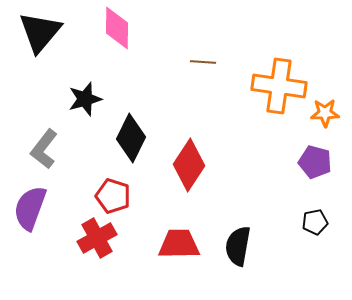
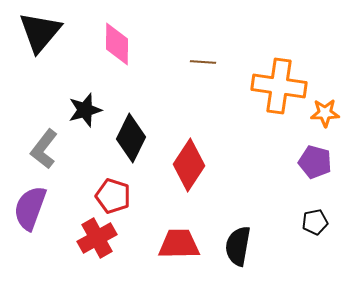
pink diamond: moved 16 px down
black star: moved 11 px down
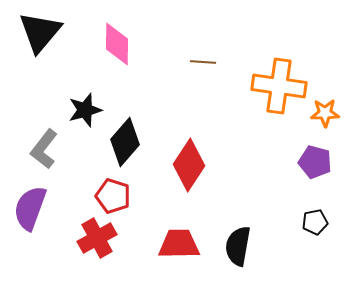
black diamond: moved 6 px left, 4 px down; rotated 15 degrees clockwise
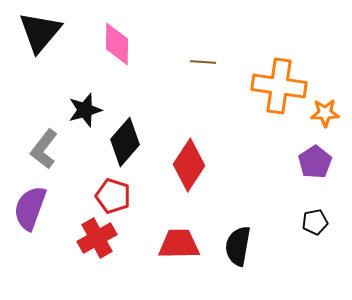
purple pentagon: rotated 24 degrees clockwise
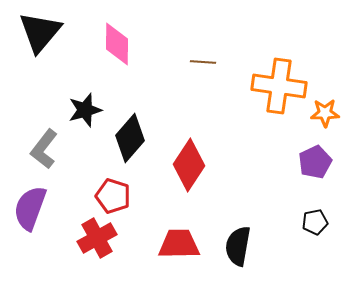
black diamond: moved 5 px right, 4 px up
purple pentagon: rotated 8 degrees clockwise
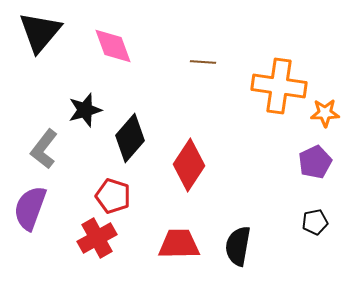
pink diamond: moved 4 px left, 2 px down; rotated 21 degrees counterclockwise
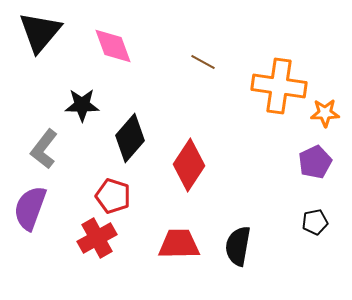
brown line: rotated 25 degrees clockwise
black star: moved 3 px left, 5 px up; rotated 16 degrees clockwise
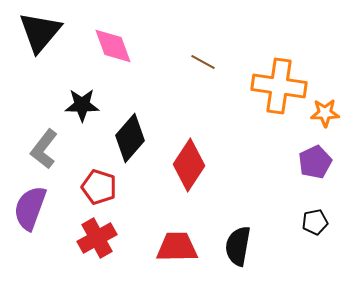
red pentagon: moved 14 px left, 9 px up
red trapezoid: moved 2 px left, 3 px down
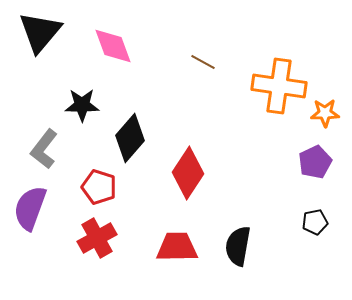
red diamond: moved 1 px left, 8 px down
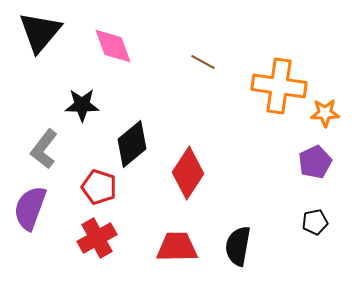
black diamond: moved 2 px right, 6 px down; rotated 9 degrees clockwise
